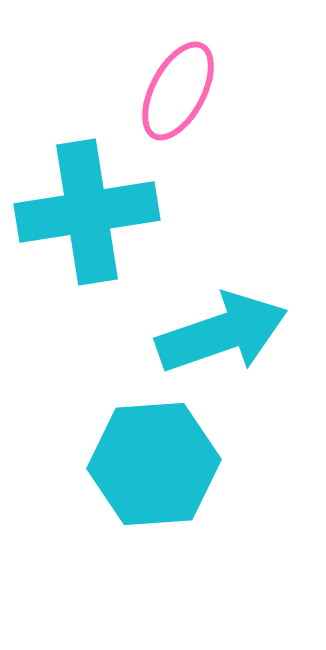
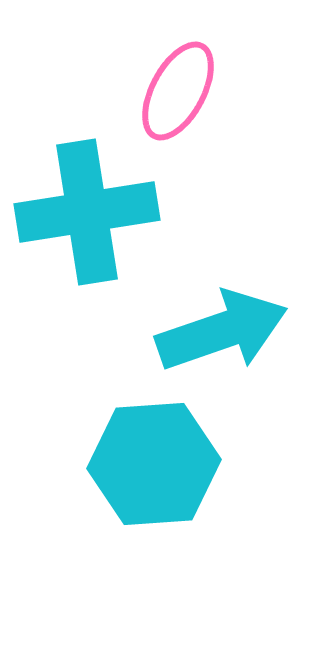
cyan arrow: moved 2 px up
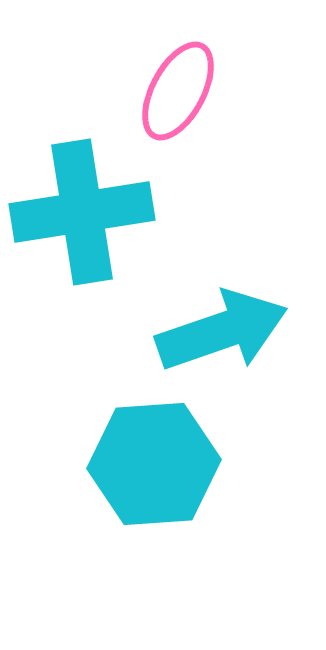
cyan cross: moved 5 px left
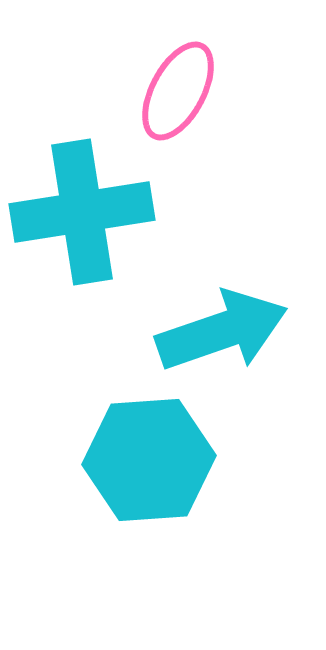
cyan hexagon: moved 5 px left, 4 px up
